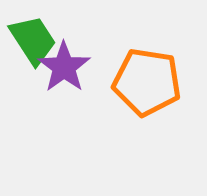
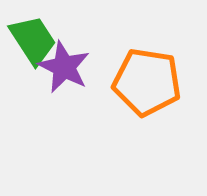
purple star: rotated 10 degrees counterclockwise
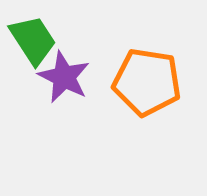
purple star: moved 10 px down
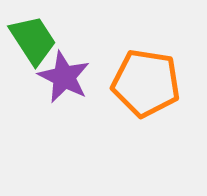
orange pentagon: moved 1 px left, 1 px down
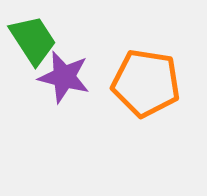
purple star: rotated 12 degrees counterclockwise
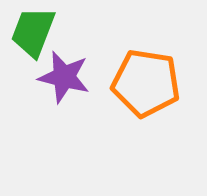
green trapezoid: moved 8 px up; rotated 126 degrees counterclockwise
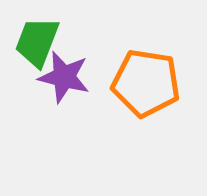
green trapezoid: moved 4 px right, 10 px down
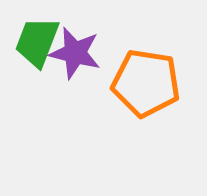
purple star: moved 11 px right, 24 px up
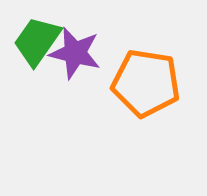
green trapezoid: moved 1 px up; rotated 14 degrees clockwise
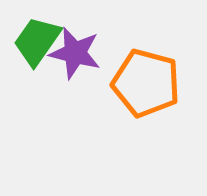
orange pentagon: rotated 6 degrees clockwise
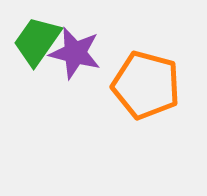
orange pentagon: moved 2 px down
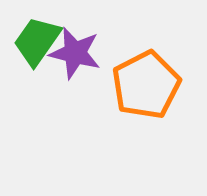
orange pentagon: rotated 30 degrees clockwise
